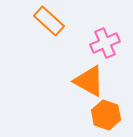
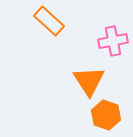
pink cross: moved 8 px right, 2 px up; rotated 12 degrees clockwise
orange triangle: rotated 28 degrees clockwise
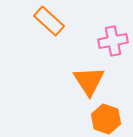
orange hexagon: moved 4 px down
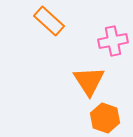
orange hexagon: moved 1 px left, 1 px up
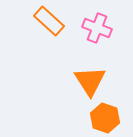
pink cross: moved 16 px left, 13 px up; rotated 32 degrees clockwise
orange triangle: moved 1 px right
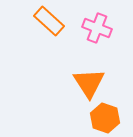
orange triangle: moved 1 px left, 2 px down
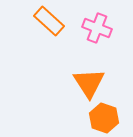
orange hexagon: moved 1 px left
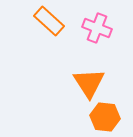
orange hexagon: moved 1 px right, 1 px up; rotated 12 degrees counterclockwise
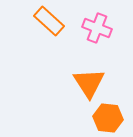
orange hexagon: moved 3 px right, 1 px down
